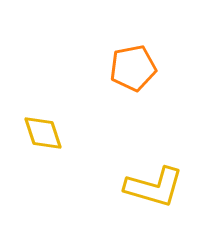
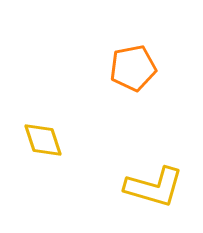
yellow diamond: moved 7 px down
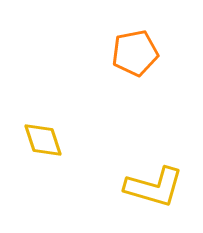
orange pentagon: moved 2 px right, 15 px up
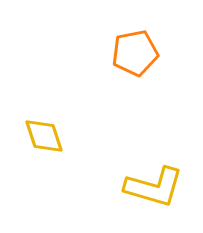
yellow diamond: moved 1 px right, 4 px up
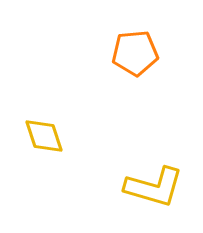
orange pentagon: rotated 6 degrees clockwise
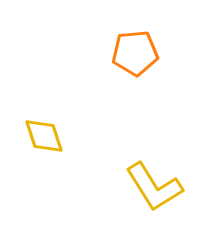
yellow L-shape: rotated 42 degrees clockwise
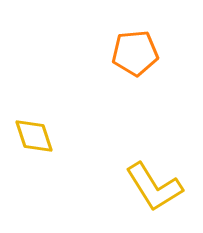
yellow diamond: moved 10 px left
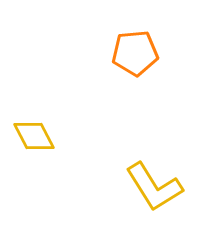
yellow diamond: rotated 9 degrees counterclockwise
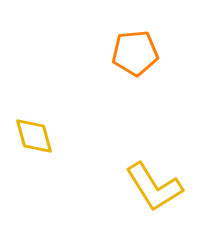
yellow diamond: rotated 12 degrees clockwise
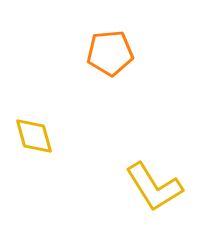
orange pentagon: moved 25 px left
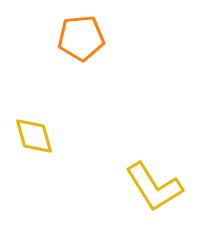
orange pentagon: moved 29 px left, 15 px up
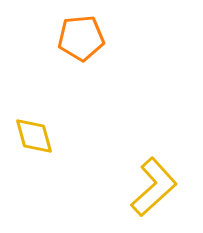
yellow L-shape: rotated 100 degrees counterclockwise
